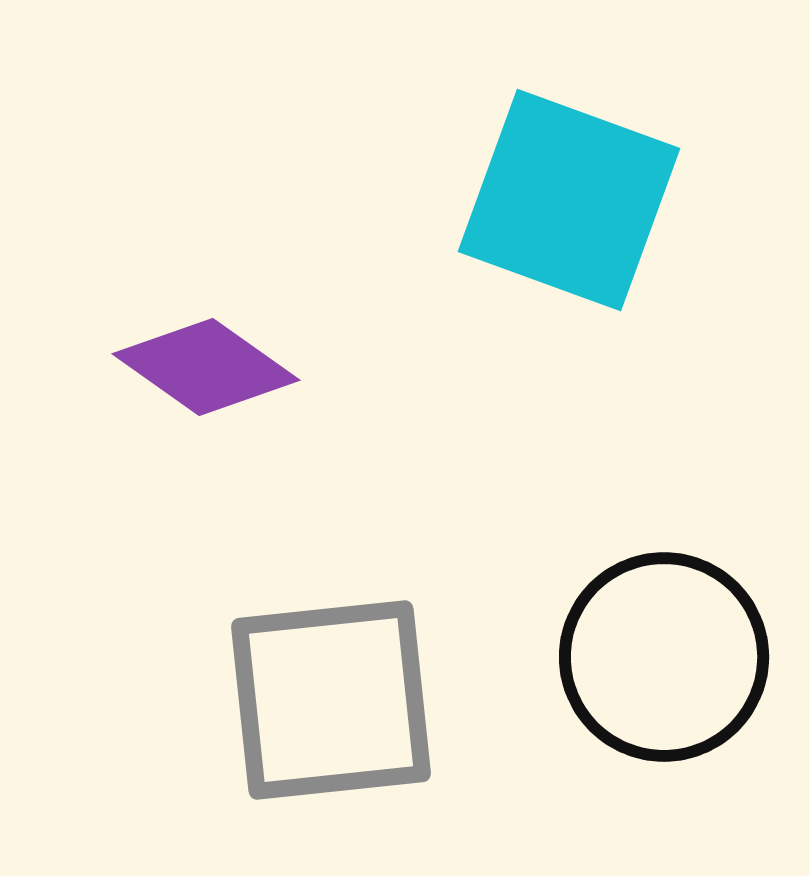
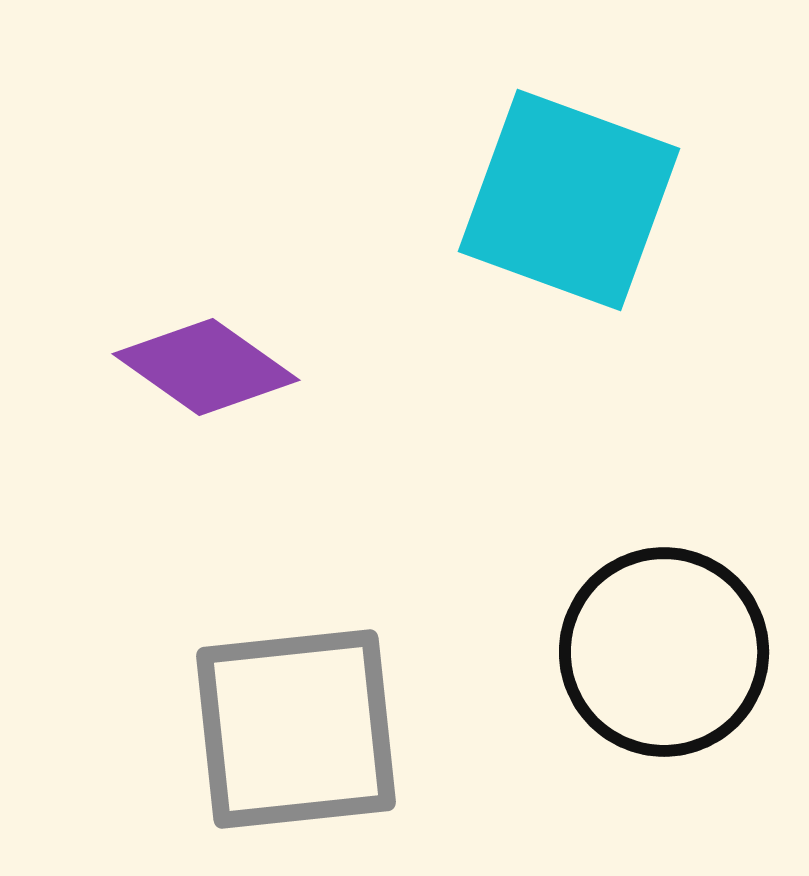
black circle: moved 5 px up
gray square: moved 35 px left, 29 px down
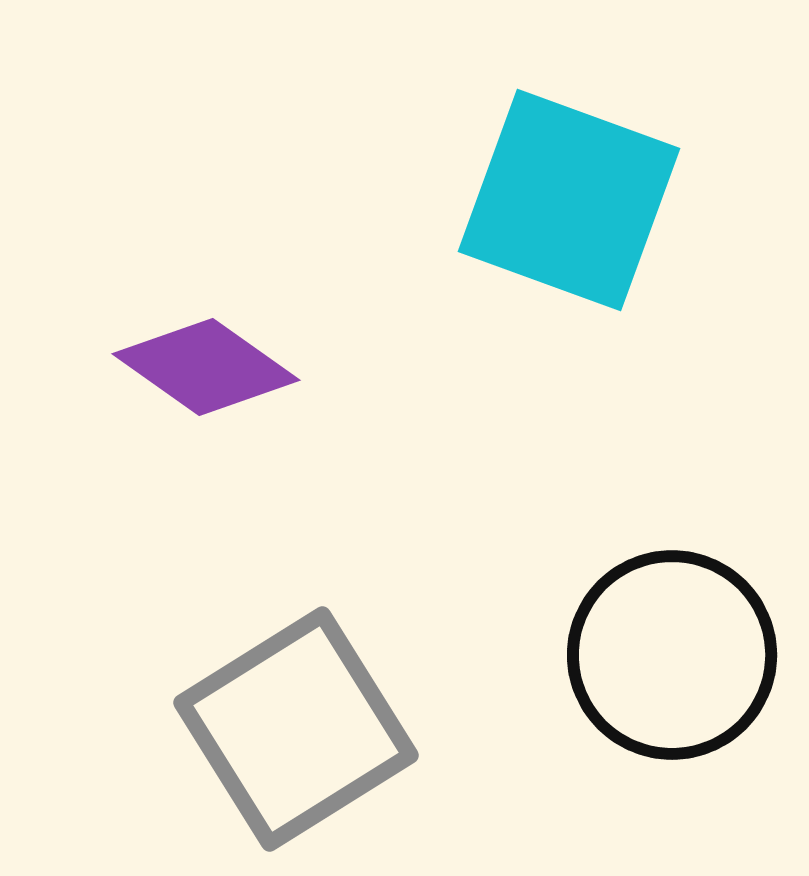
black circle: moved 8 px right, 3 px down
gray square: rotated 26 degrees counterclockwise
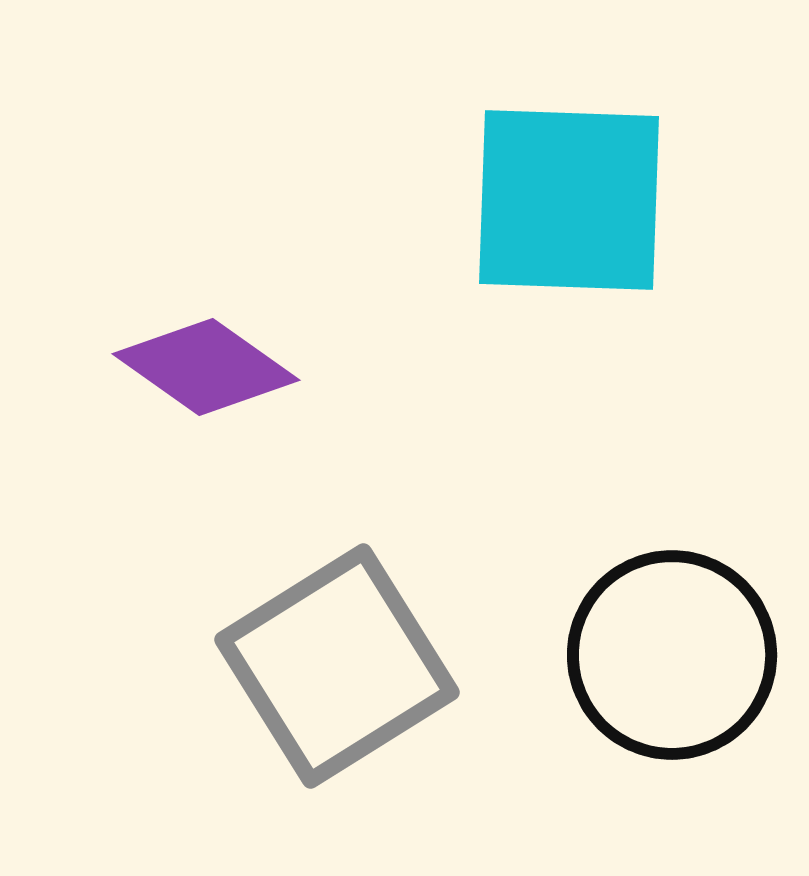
cyan square: rotated 18 degrees counterclockwise
gray square: moved 41 px right, 63 px up
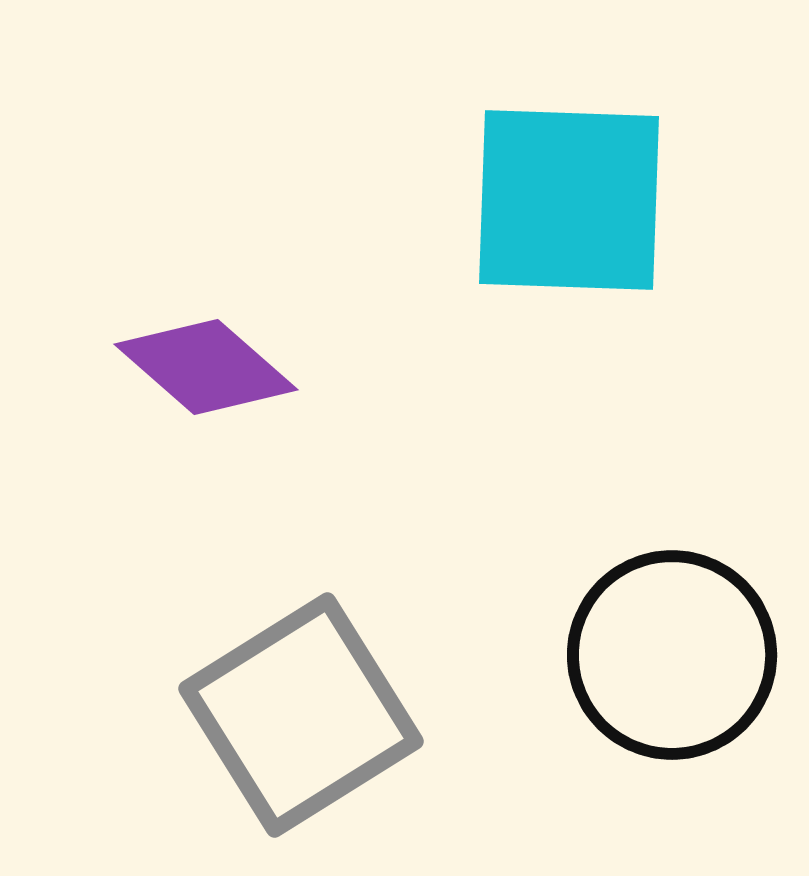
purple diamond: rotated 6 degrees clockwise
gray square: moved 36 px left, 49 px down
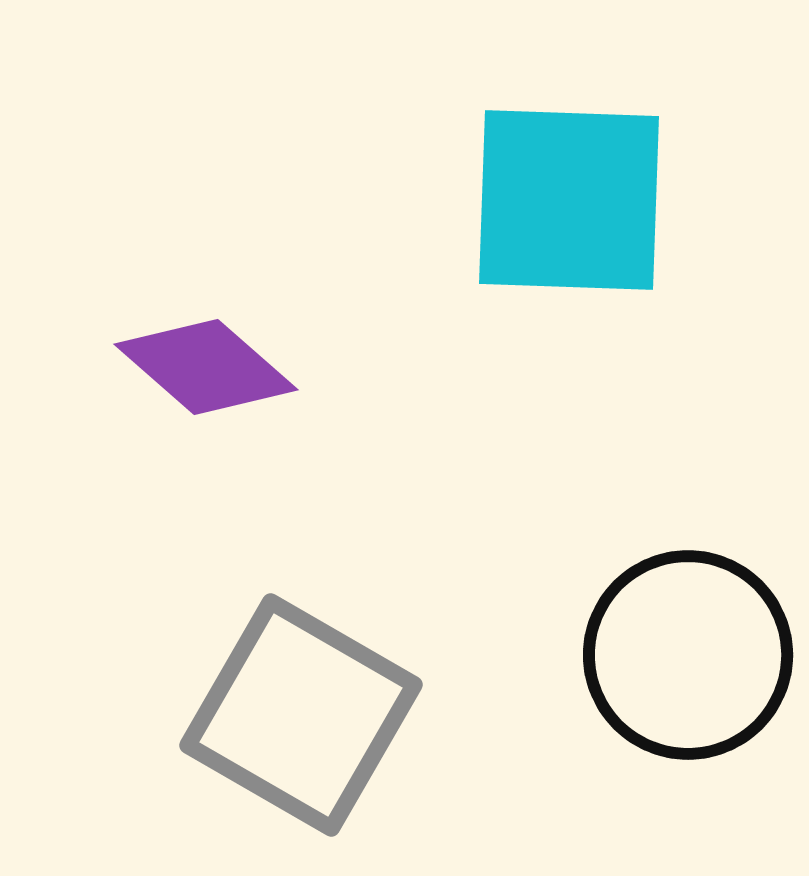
black circle: moved 16 px right
gray square: rotated 28 degrees counterclockwise
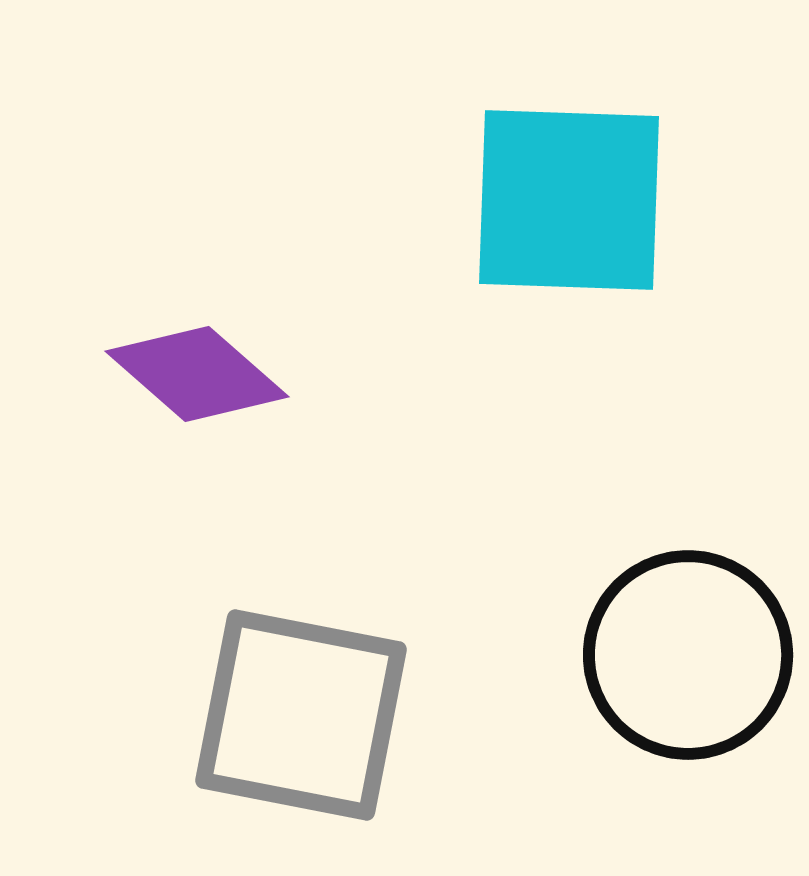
purple diamond: moved 9 px left, 7 px down
gray square: rotated 19 degrees counterclockwise
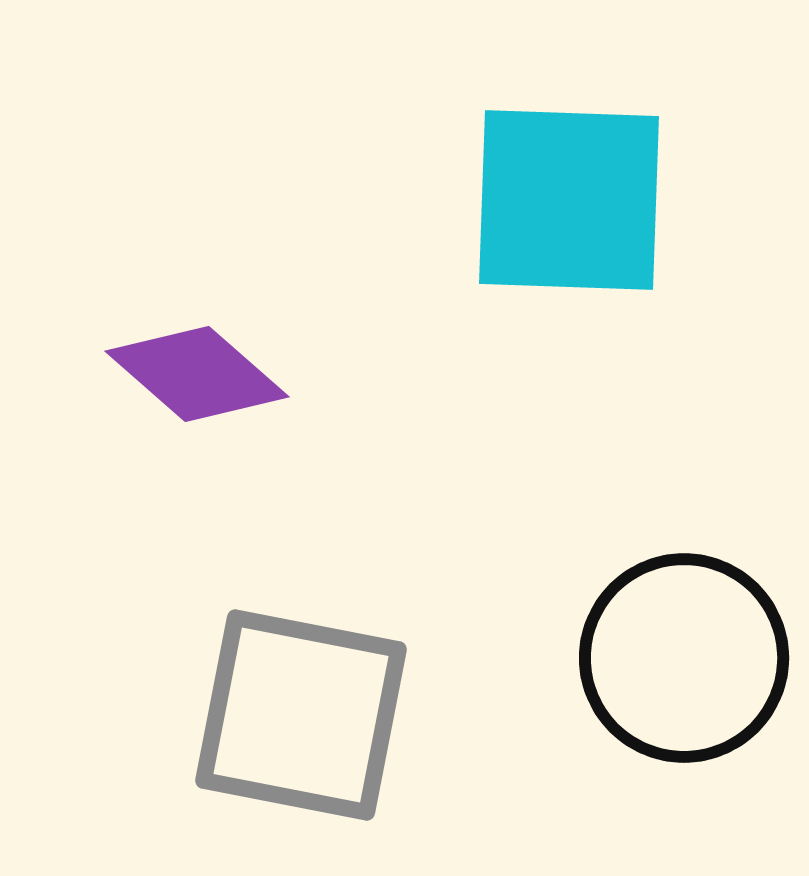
black circle: moved 4 px left, 3 px down
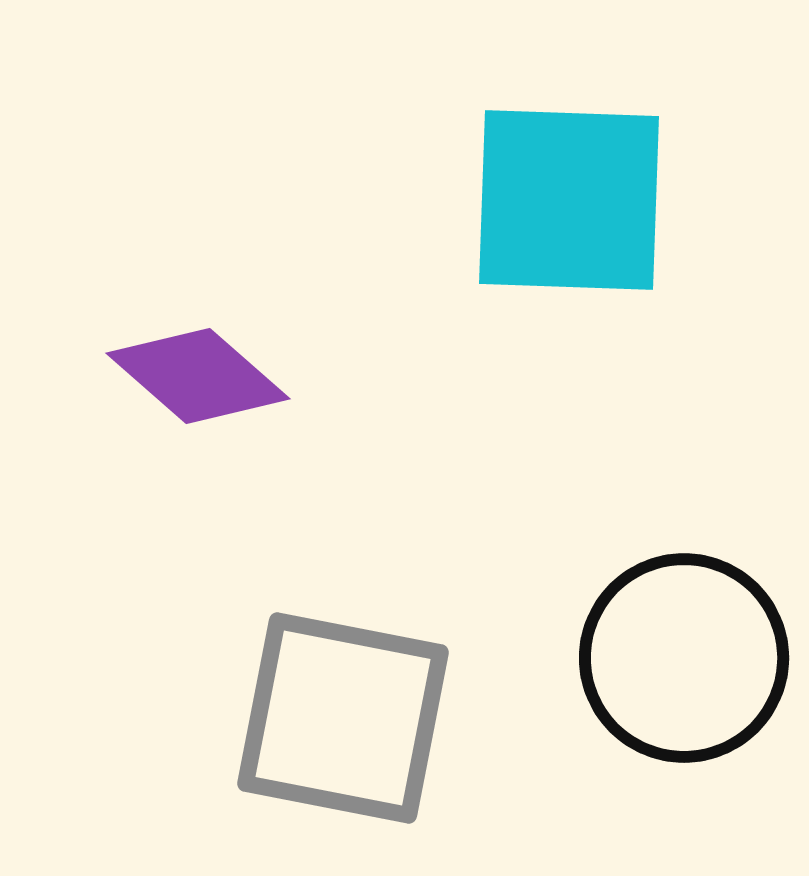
purple diamond: moved 1 px right, 2 px down
gray square: moved 42 px right, 3 px down
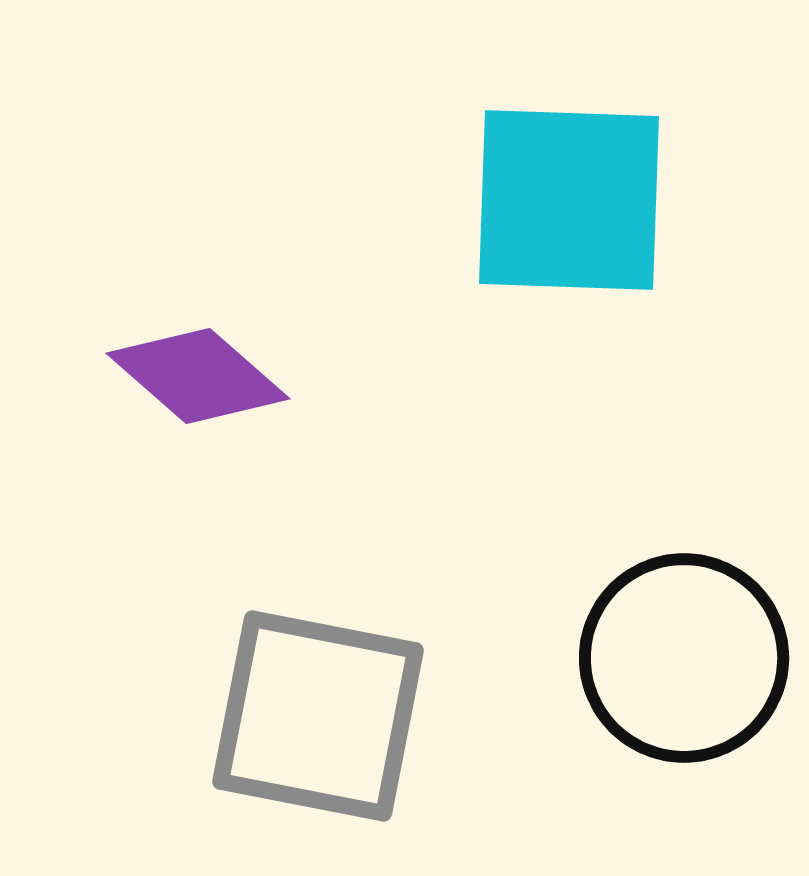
gray square: moved 25 px left, 2 px up
